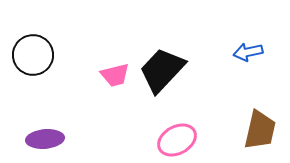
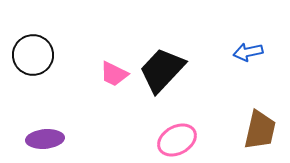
pink trapezoid: moved 1 px left, 1 px up; rotated 40 degrees clockwise
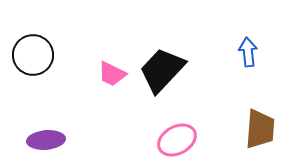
blue arrow: rotated 96 degrees clockwise
pink trapezoid: moved 2 px left
brown trapezoid: moved 1 px up; rotated 9 degrees counterclockwise
purple ellipse: moved 1 px right, 1 px down
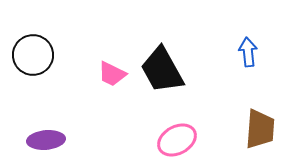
black trapezoid: rotated 72 degrees counterclockwise
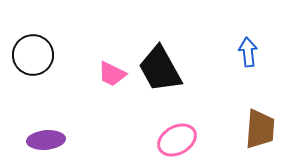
black trapezoid: moved 2 px left, 1 px up
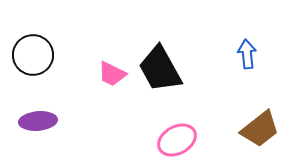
blue arrow: moved 1 px left, 2 px down
brown trapezoid: rotated 48 degrees clockwise
purple ellipse: moved 8 px left, 19 px up
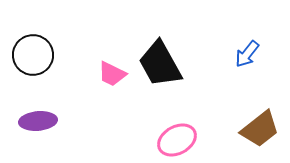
blue arrow: rotated 136 degrees counterclockwise
black trapezoid: moved 5 px up
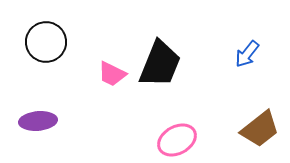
black circle: moved 13 px right, 13 px up
black trapezoid: rotated 129 degrees counterclockwise
